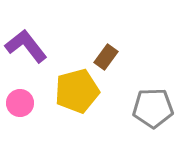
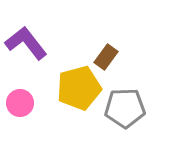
purple L-shape: moved 3 px up
yellow pentagon: moved 2 px right, 3 px up
gray pentagon: moved 28 px left
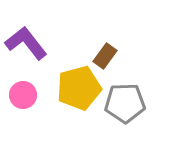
brown rectangle: moved 1 px left, 1 px up
pink circle: moved 3 px right, 8 px up
gray pentagon: moved 5 px up
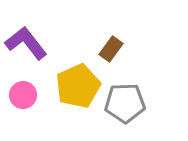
brown rectangle: moved 6 px right, 7 px up
yellow pentagon: moved 1 px left, 2 px up; rotated 9 degrees counterclockwise
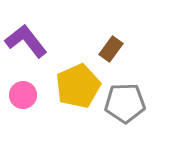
purple L-shape: moved 2 px up
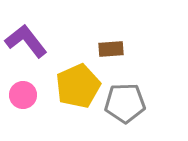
brown rectangle: rotated 50 degrees clockwise
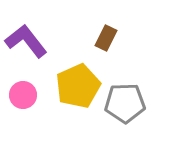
brown rectangle: moved 5 px left, 11 px up; rotated 60 degrees counterclockwise
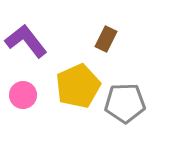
brown rectangle: moved 1 px down
